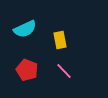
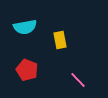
cyan semicircle: moved 2 px up; rotated 15 degrees clockwise
pink line: moved 14 px right, 9 px down
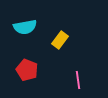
yellow rectangle: rotated 48 degrees clockwise
pink line: rotated 36 degrees clockwise
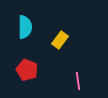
cyan semicircle: rotated 80 degrees counterclockwise
pink line: moved 1 px down
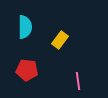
red pentagon: rotated 15 degrees counterclockwise
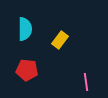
cyan semicircle: moved 2 px down
pink line: moved 8 px right, 1 px down
